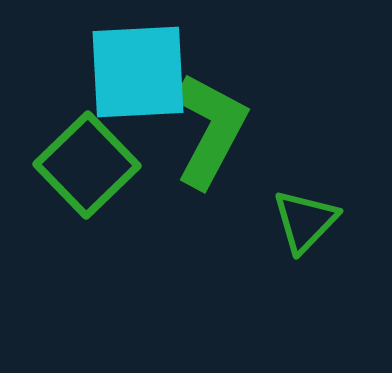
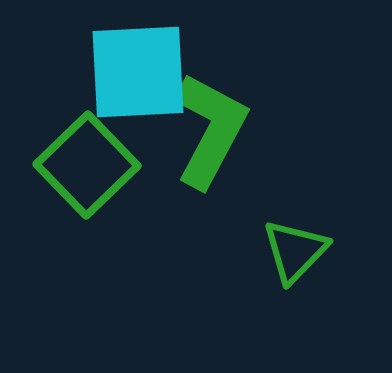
green triangle: moved 10 px left, 30 px down
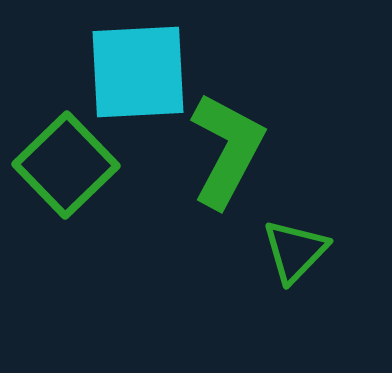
green L-shape: moved 17 px right, 20 px down
green square: moved 21 px left
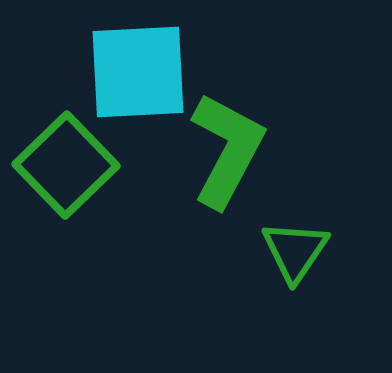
green triangle: rotated 10 degrees counterclockwise
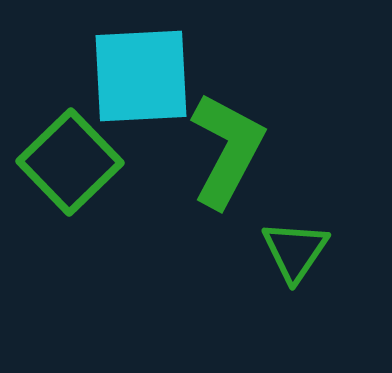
cyan square: moved 3 px right, 4 px down
green square: moved 4 px right, 3 px up
